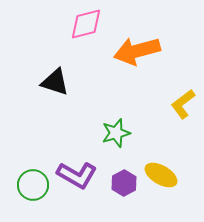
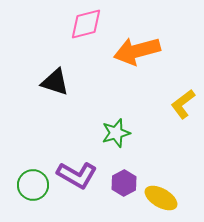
yellow ellipse: moved 23 px down
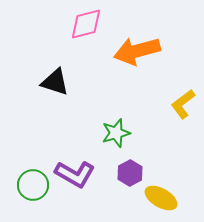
purple L-shape: moved 2 px left, 1 px up
purple hexagon: moved 6 px right, 10 px up
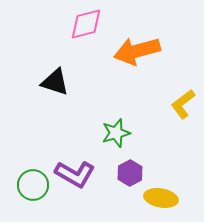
yellow ellipse: rotated 20 degrees counterclockwise
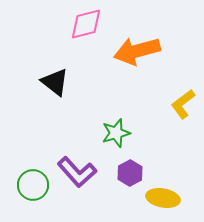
black triangle: rotated 20 degrees clockwise
purple L-shape: moved 2 px right, 2 px up; rotated 18 degrees clockwise
yellow ellipse: moved 2 px right
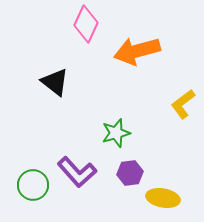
pink diamond: rotated 51 degrees counterclockwise
purple hexagon: rotated 20 degrees clockwise
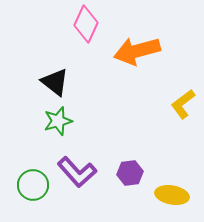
green star: moved 58 px left, 12 px up
yellow ellipse: moved 9 px right, 3 px up
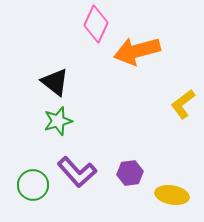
pink diamond: moved 10 px right
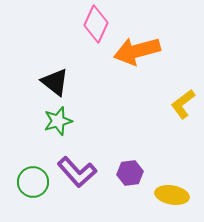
green circle: moved 3 px up
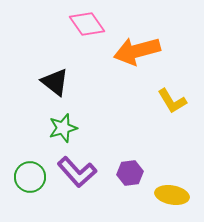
pink diamond: moved 9 px left; rotated 60 degrees counterclockwise
yellow L-shape: moved 11 px left, 3 px up; rotated 84 degrees counterclockwise
green star: moved 5 px right, 7 px down
green circle: moved 3 px left, 5 px up
